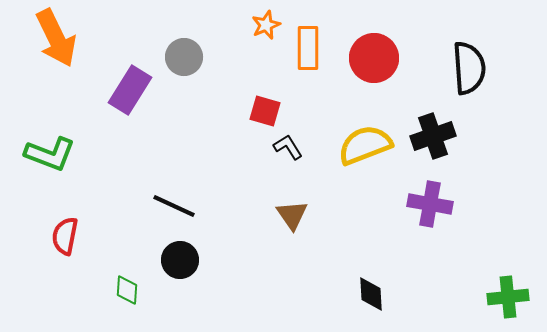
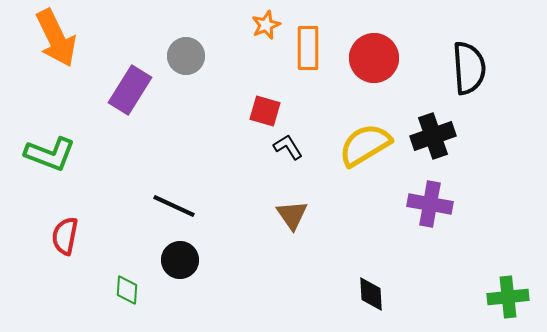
gray circle: moved 2 px right, 1 px up
yellow semicircle: rotated 10 degrees counterclockwise
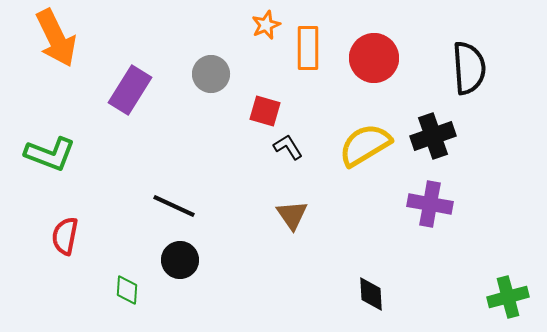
gray circle: moved 25 px right, 18 px down
green cross: rotated 9 degrees counterclockwise
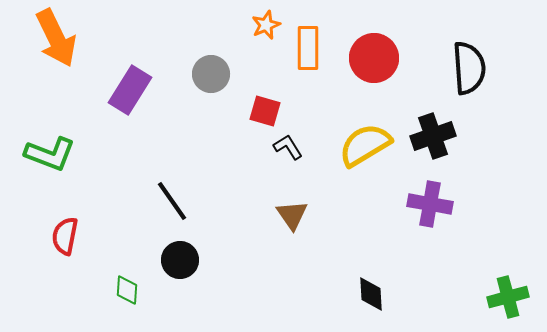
black line: moved 2 px left, 5 px up; rotated 30 degrees clockwise
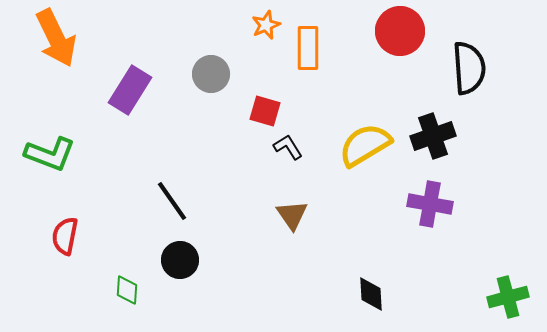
red circle: moved 26 px right, 27 px up
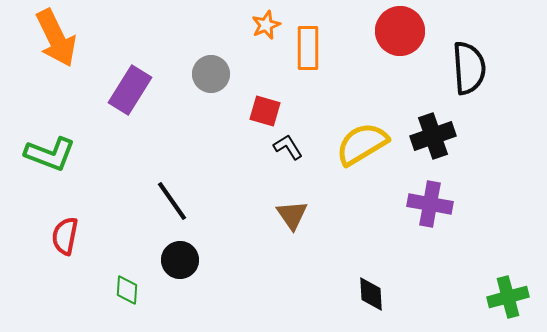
yellow semicircle: moved 3 px left, 1 px up
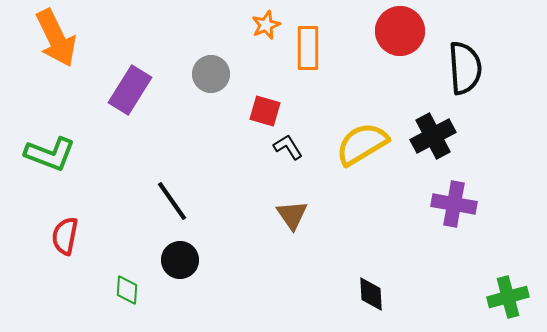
black semicircle: moved 4 px left
black cross: rotated 9 degrees counterclockwise
purple cross: moved 24 px right
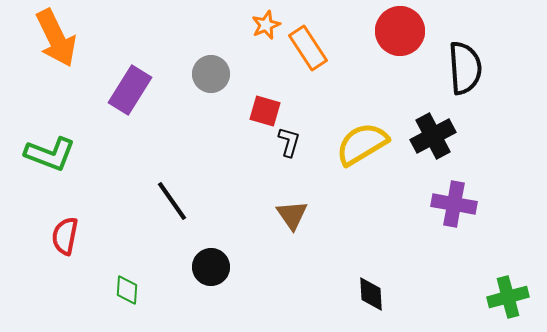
orange rectangle: rotated 33 degrees counterclockwise
black L-shape: moved 1 px right, 5 px up; rotated 48 degrees clockwise
black circle: moved 31 px right, 7 px down
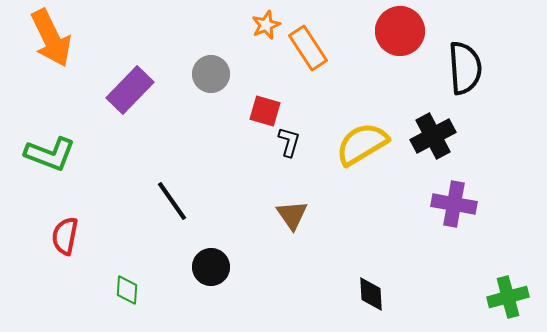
orange arrow: moved 5 px left
purple rectangle: rotated 12 degrees clockwise
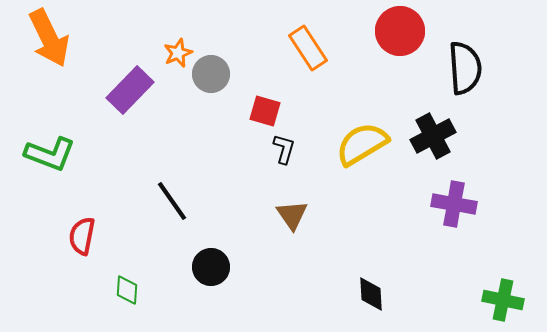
orange star: moved 88 px left, 28 px down
orange arrow: moved 2 px left
black L-shape: moved 5 px left, 7 px down
red semicircle: moved 17 px right
green cross: moved 5 px left, 3 px down; rotated 27 degrees clockwise
